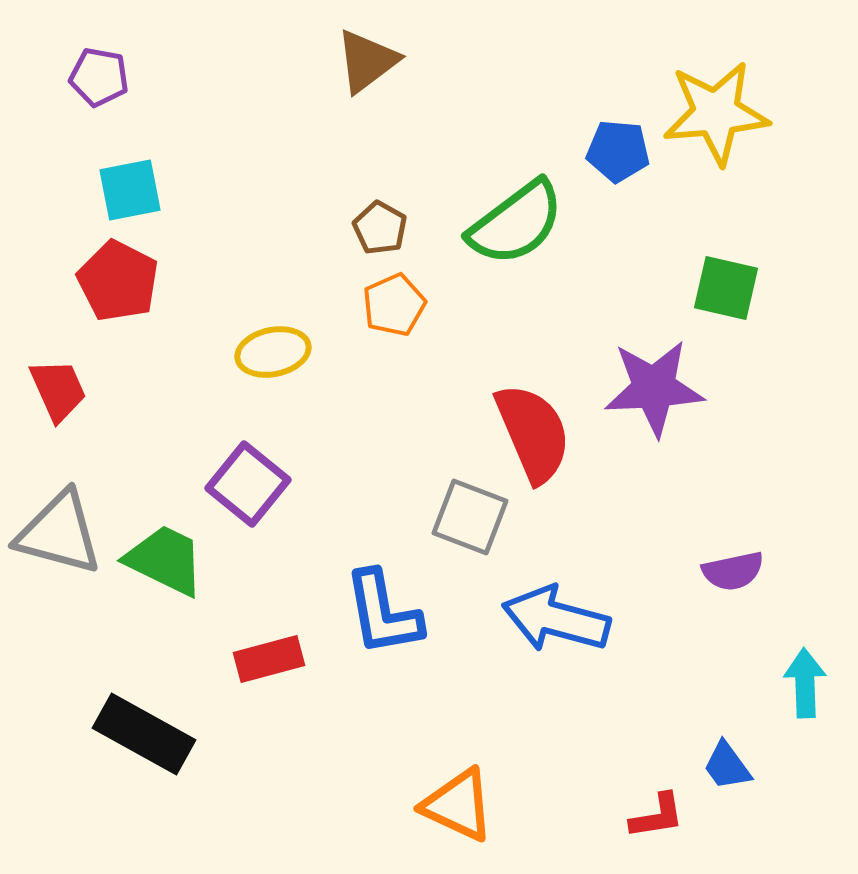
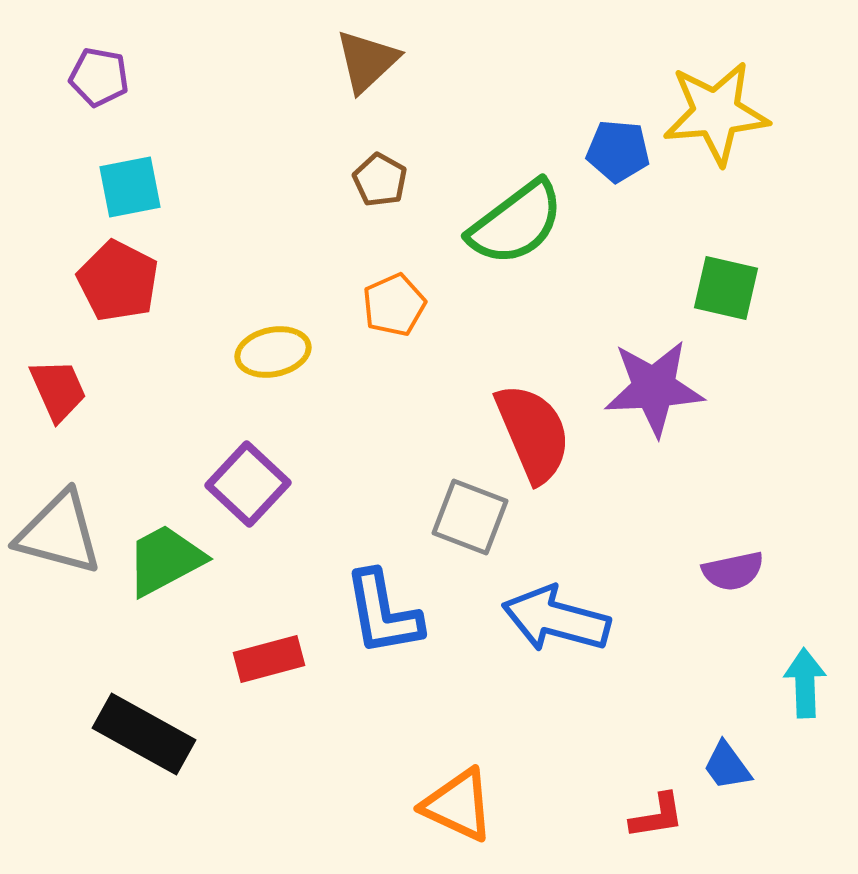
brown triangle: rotated 6 degrees counterclockwise
cyan square: moved 3 px up
brown pentagon: moved 48 px up
purple square: rotated 4 degrees clockwise
green trapezoid: rotated 54 degrees counterclockwise
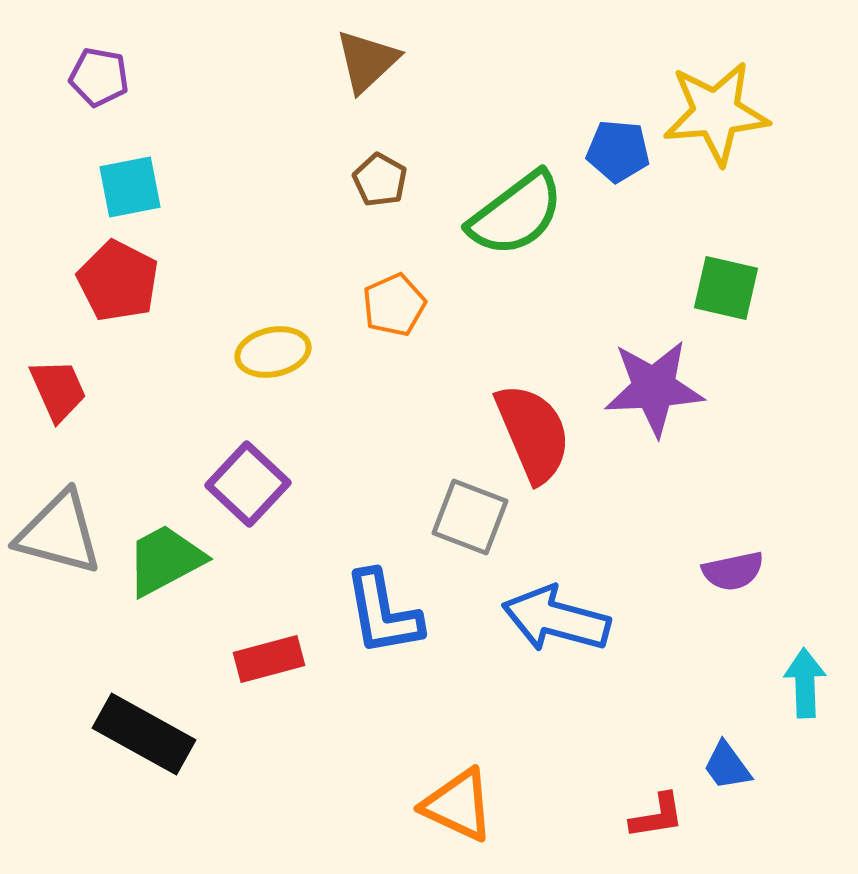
green semicircle: moved 9 px up
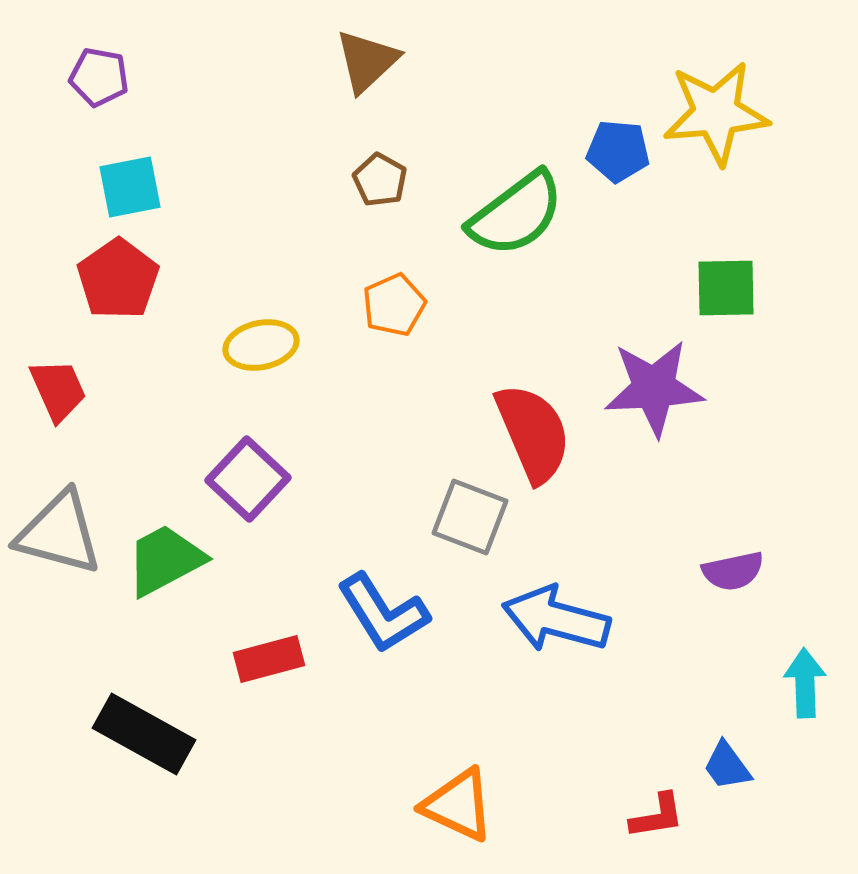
red pentagon: moved 2 px up; rotated 10 degrees clockwise
green square: rotated 14 degrees counterclockwise
yellow ellipse: moved 12 px left, 7 px up
purple square: moved 5 px up
blue L-shape: rotated 22 degrees counterclockwise
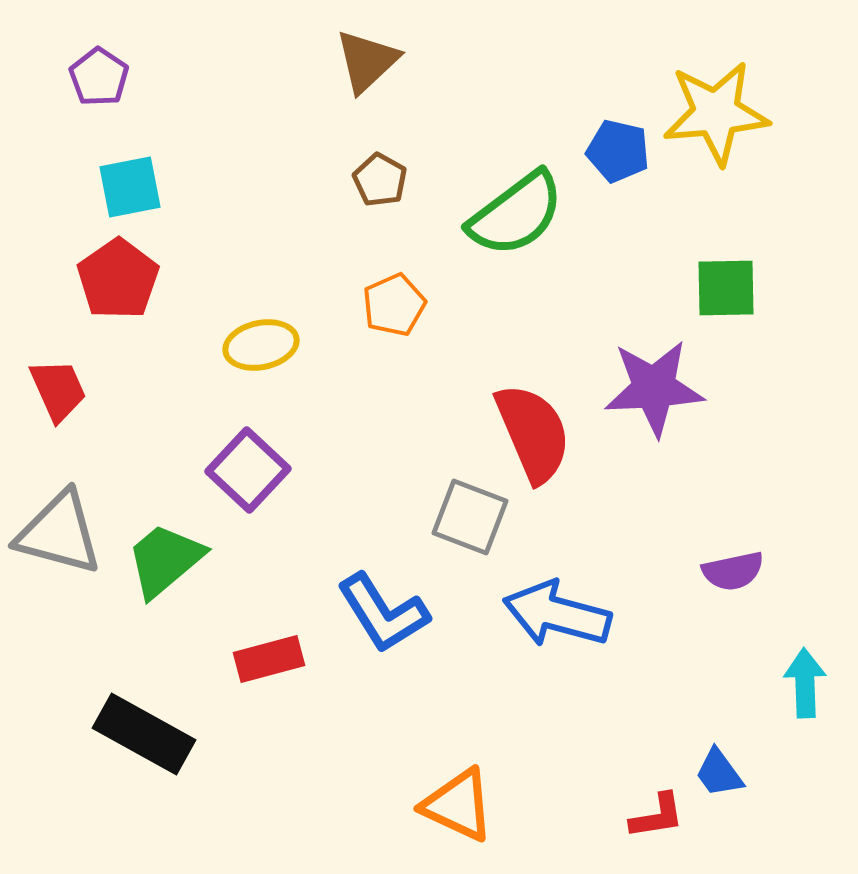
purple pentagon: rotated 24 degrees clockwise
blue pentagon: rotated 8 degrees clockwise
purple square: moved 9 px up
green trapezoid: rotated 12 degrees counterclockwise
blue arrow: moved 1 px right, 5 px up
blue trapezoid: moved 8 px left, 7 px down
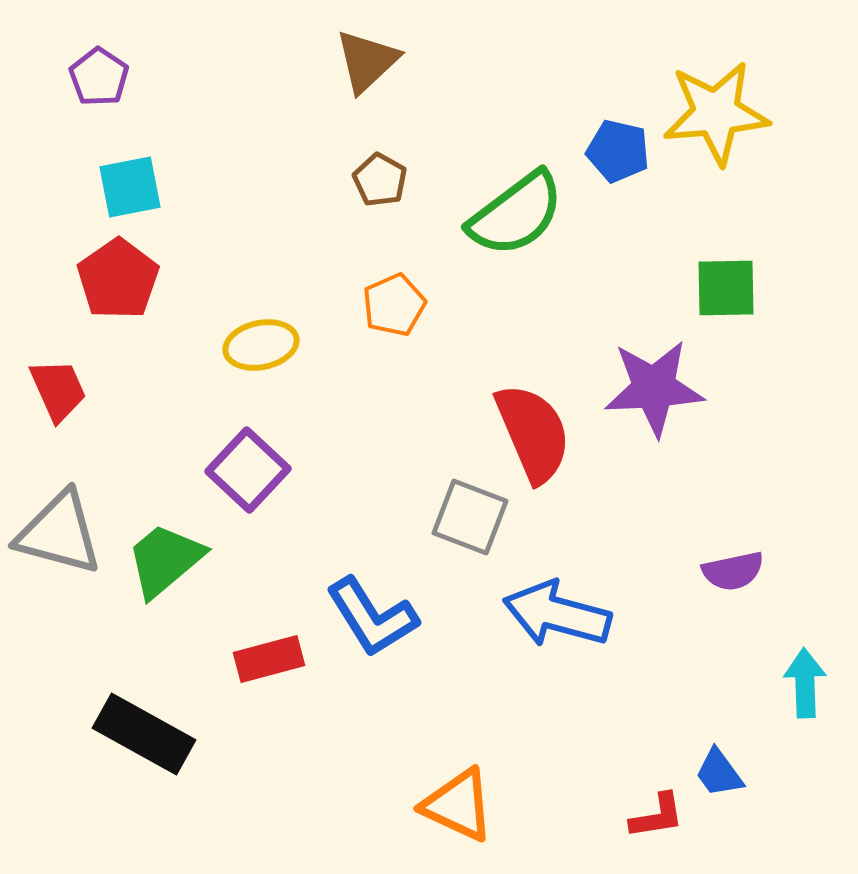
blue L-shape: moved 11 px left, 4 px down
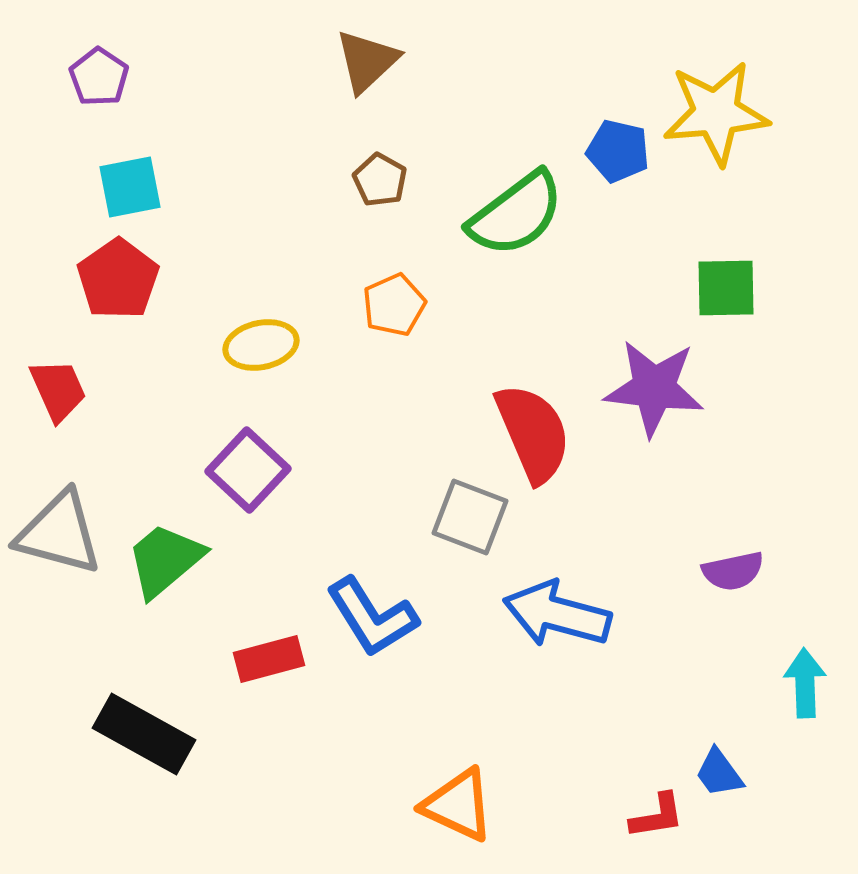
purple star: rotated 10 degrees clockwise
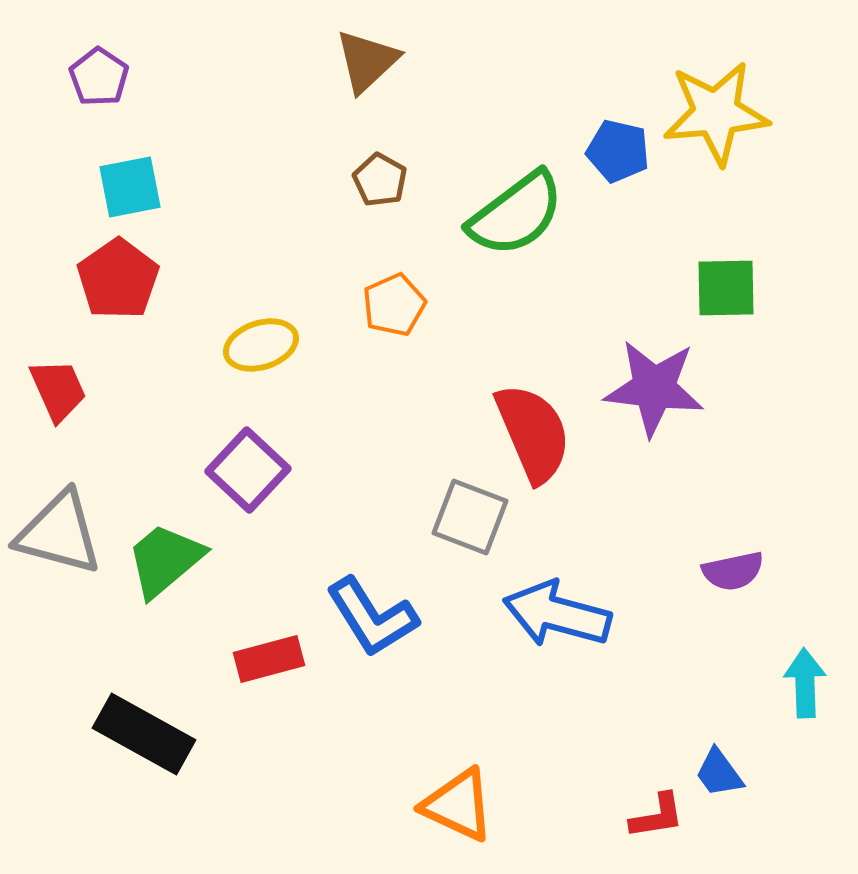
yellow ellipse: rotated 6 degrees counterclockwise
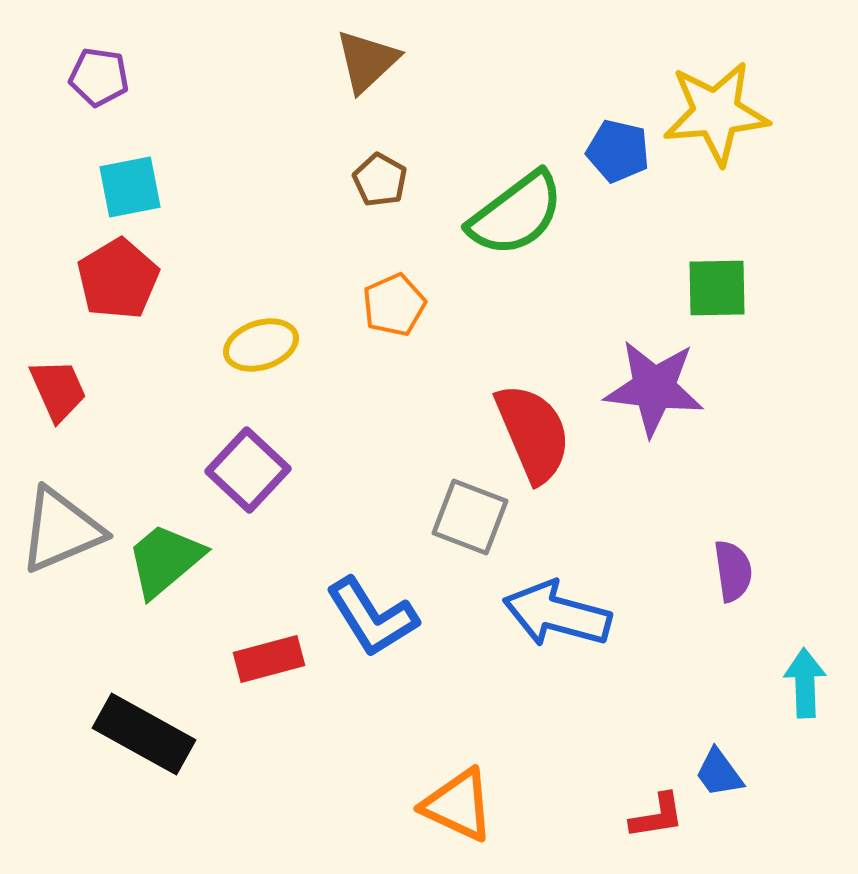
purple pentagon: rotated 26 degrees counterclockwise
red pentagon: rotated 4 degrees clockwise
green square: moved 9 px left
gray triangle: moved 2 px right, 3 px up; rotated 38 degrees counterclockwise
purple semicircle: rotated 86 degrees counterclockwise
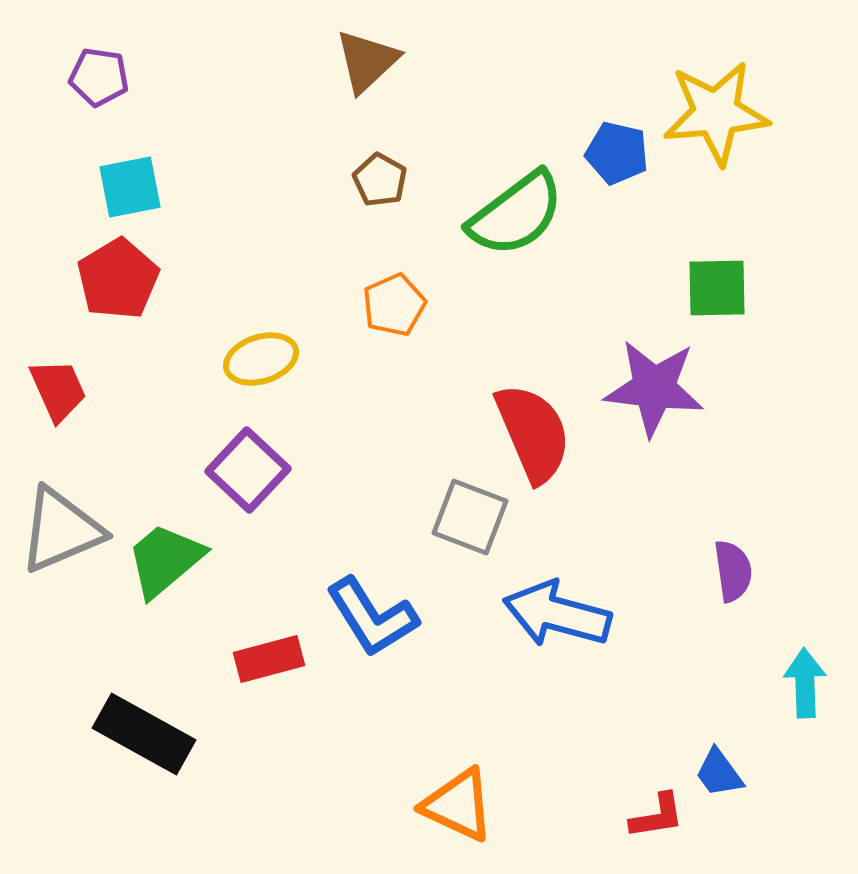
blue pentagon: moved 1 px left, 2 px down
yellow ellipse: moved 14 px down
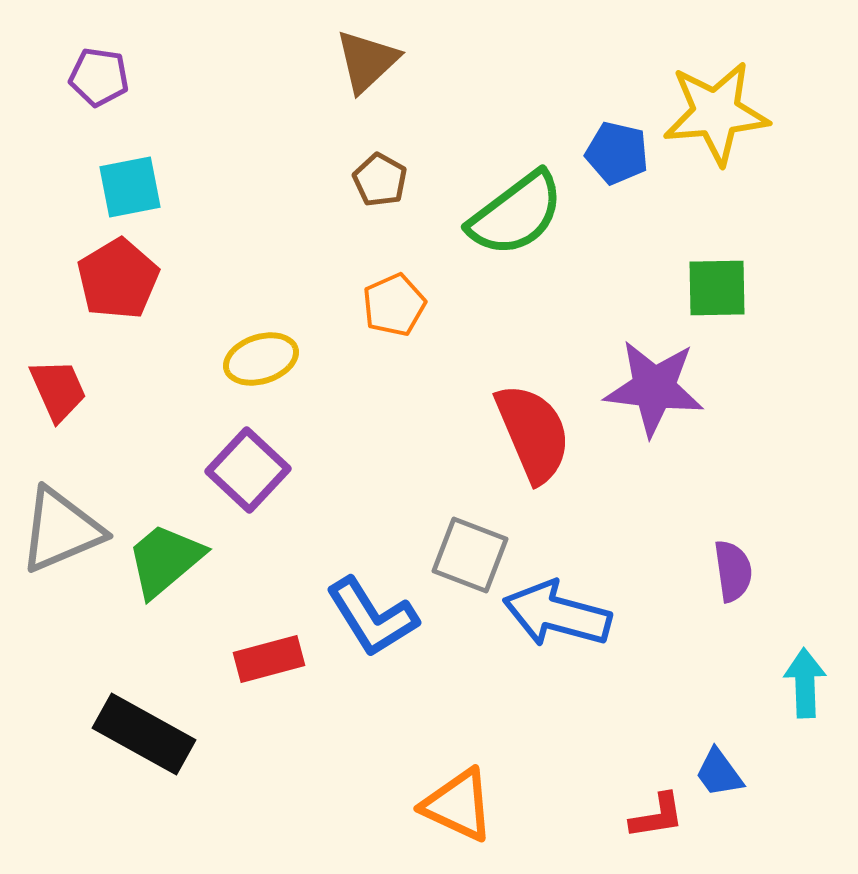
gray square: moved 38 px down
